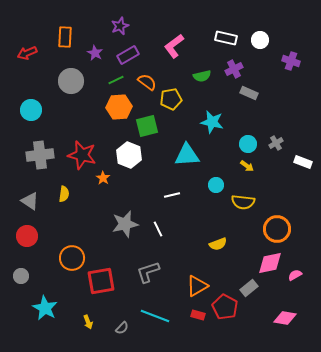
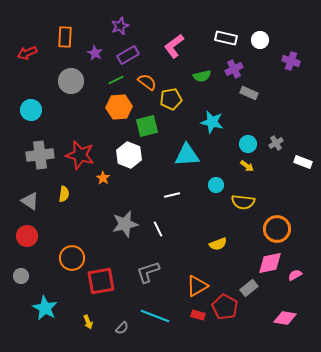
red star at (82, 155): moved 2 px left
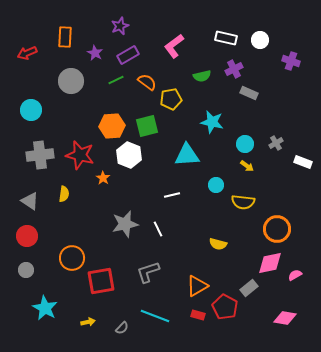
orange hexagon at (119, 107): moved 7 px left, 19 px down
cyan circle at (248, 144): moved 3 px left
yellow semicircle at (218, 244): rotated 36 degrees clockwise
gray circle at (21, 276): moved 5 px right, 6 px up
yellow arrow at (88, 322): rotated 80 degrees counterclockwise
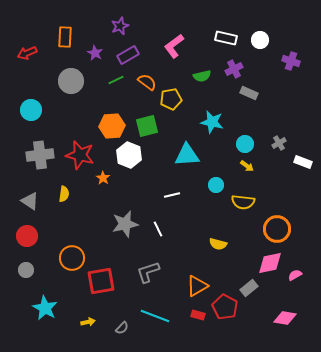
gray cross at (276, 143): moved 3 px right
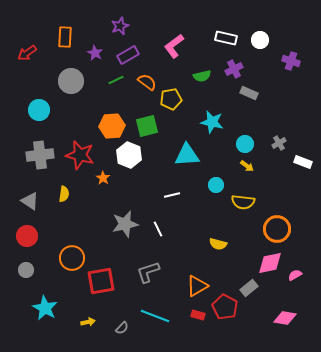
red arrow at (27, 53): rotated 12 degrees counterclockwise
cyan circle at (31, 110): moved 8 px right
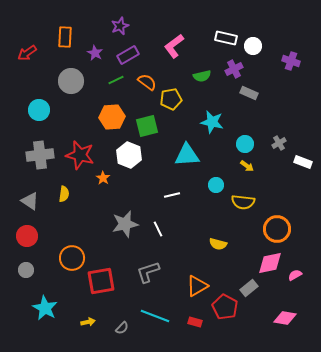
white circle at (260, 40): moved 7 px left, 6 px down
orange hexagon at (112, 126): moved 9 px up
red rectangle at (198, 315): moved 3 px left, 7 px down
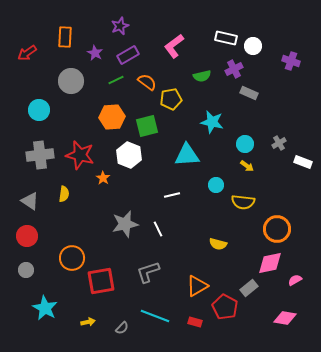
pink semicircle at (295, 275): moved 5 px down
